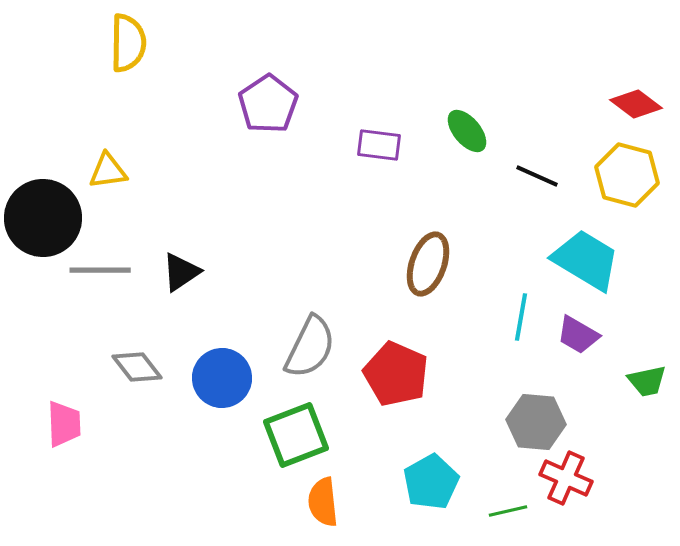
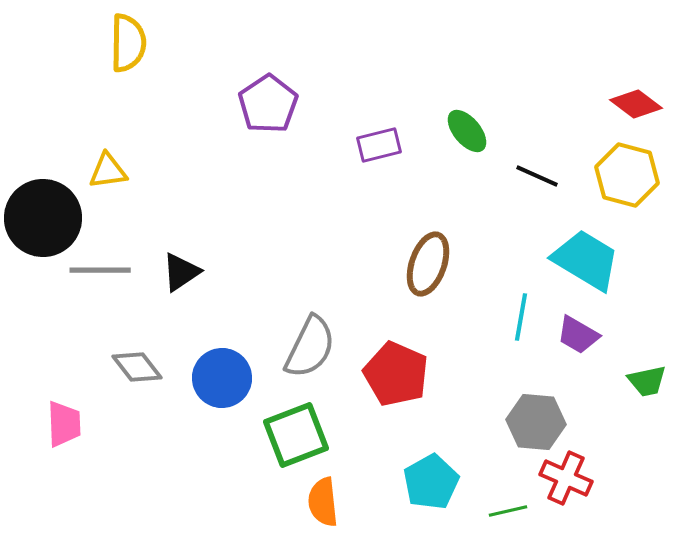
purple rectangle: rotated 21 degrees counterclockwise
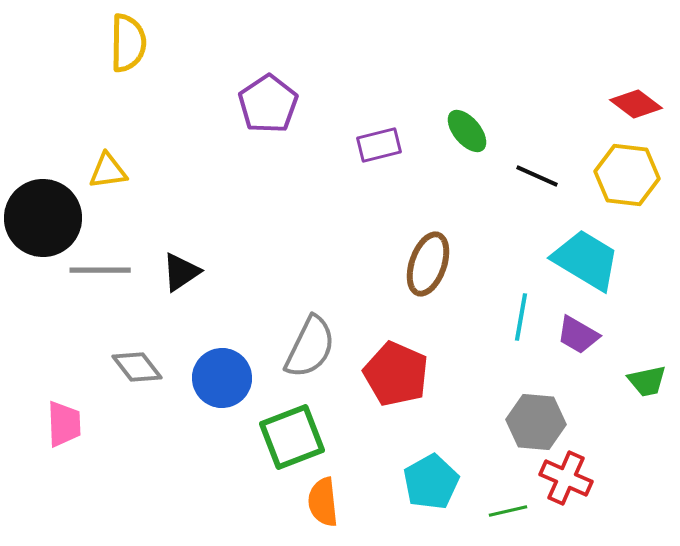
yellow hexagon: rotated 8 degrees counterclockwise
green square: moved 4 px left, 2 px down
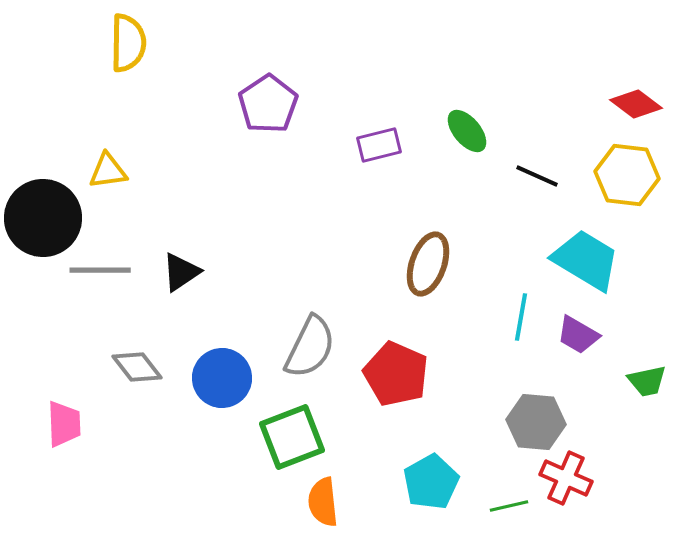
green line: moved 1 px right, 5 px up
